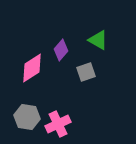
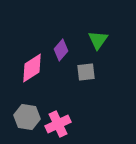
green triangle: rotated 35 degrees clockwise
gray square: rotated 12 degrees clockwise
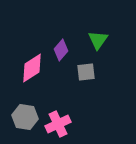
gray hexagon: moved 2 px left
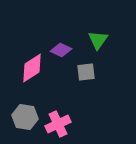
purple diamond: rotated 75 degrees clockwise
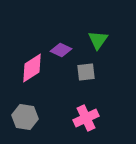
pink cross: moved 28 px right, 6 px up
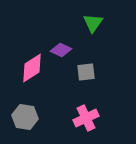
green triangle: moved 5 px left, 17 px up
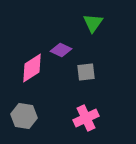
gray hexagon: moved 1 px left, 1 px up
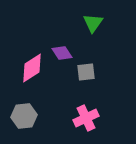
purple diamond: moved 1 px right, 3 px down; rotated 30 degrees clockwise
gray hexagon: rotated 15 degrees counterclockwise
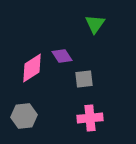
green triangle: moved 2 px right, 1 px down
purple diamond: moved 3 px down
gray square: moved 2 px left, 7 px down
pink cross: moved 4 px right; rotated 20 degrees clockwise
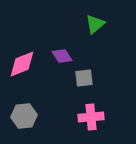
green triangle: rotated 15 degrees clockwise
pink diamond: moved 10 px left, 4 px up; rotated 12 degrees clockwise
gray square: moved 1 px up
pink cross: moved 1 px right, 1 px up
